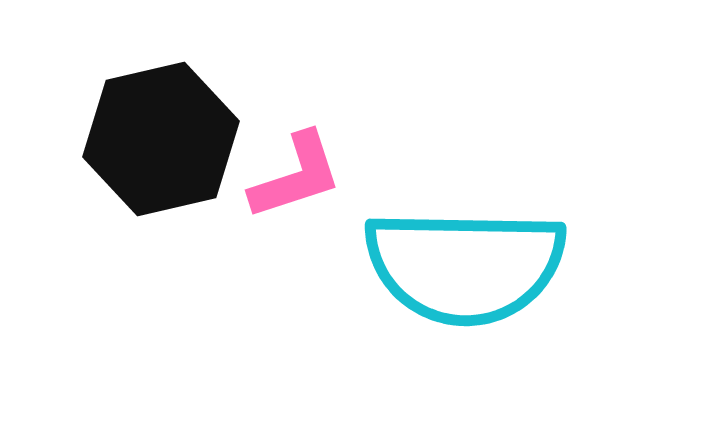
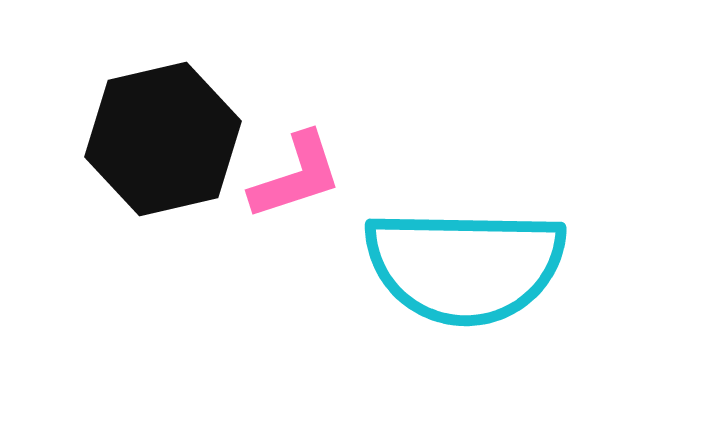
black hexagon: moved 2 px right
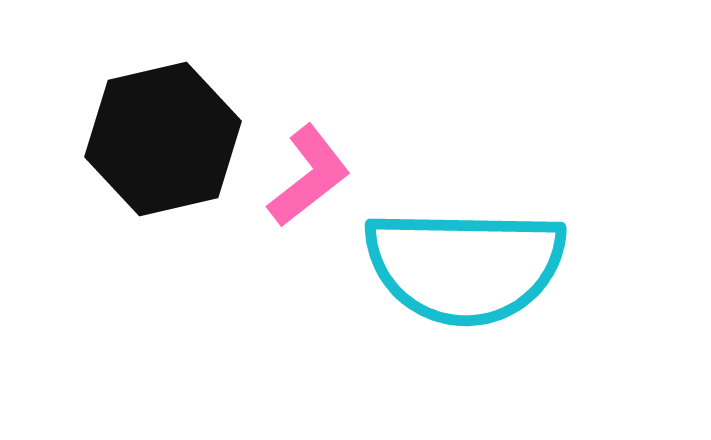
pink L-shape: moved 13 px right; rotated 20 degrees counterclockwise
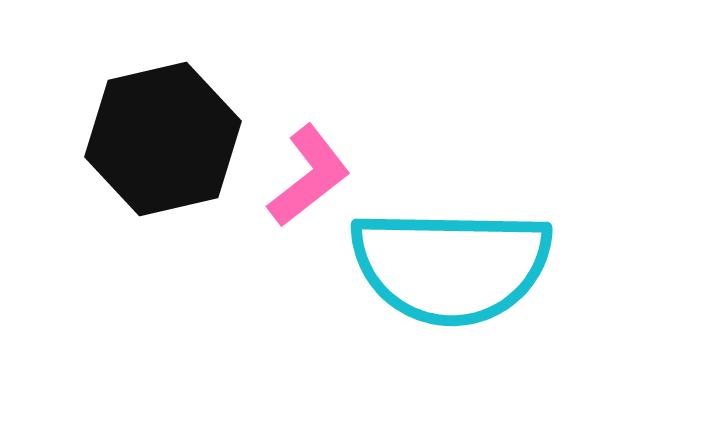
cyan semicircle: moved 14 px left
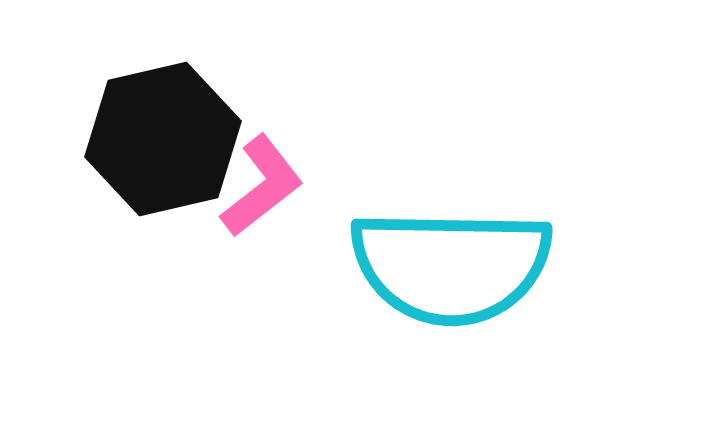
pink L-shape: moved 47 px left, 10 px down
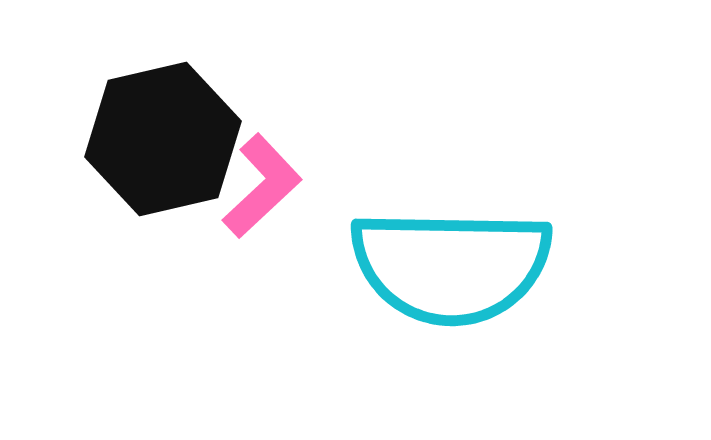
pink L-shape: rotated 5 degrees counterclockwise
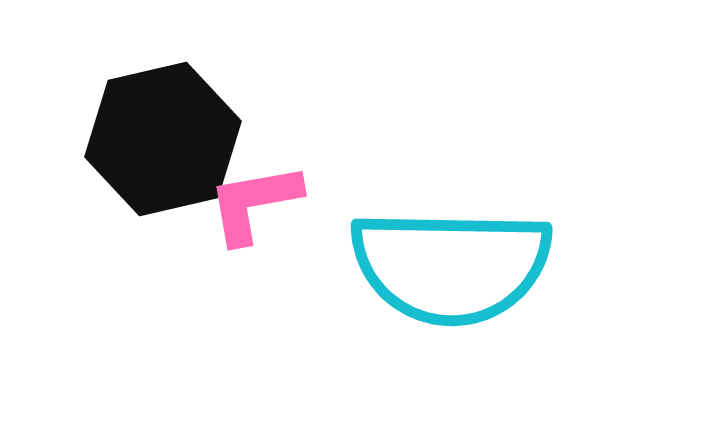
pink L-shape: moved 8 px left, 17 px down; rotated 147 degrees counterclockwise
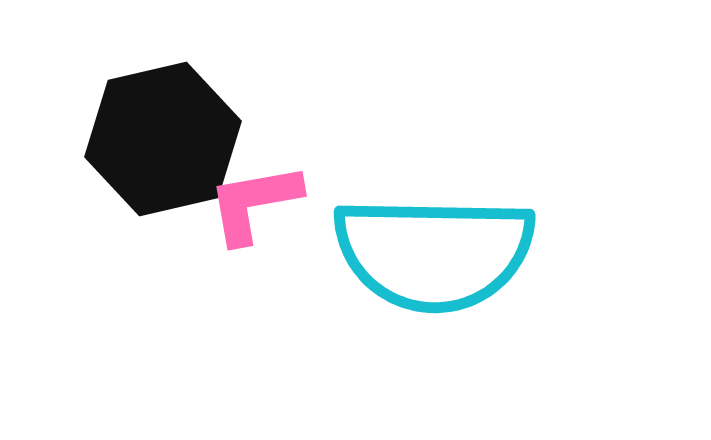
cyan semicircle: moved 17 px left, 13 px up
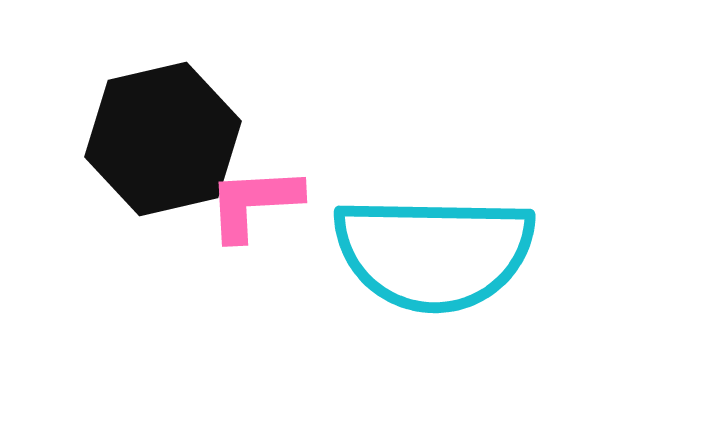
pink L-shape: rotated 7 degrees clockwise
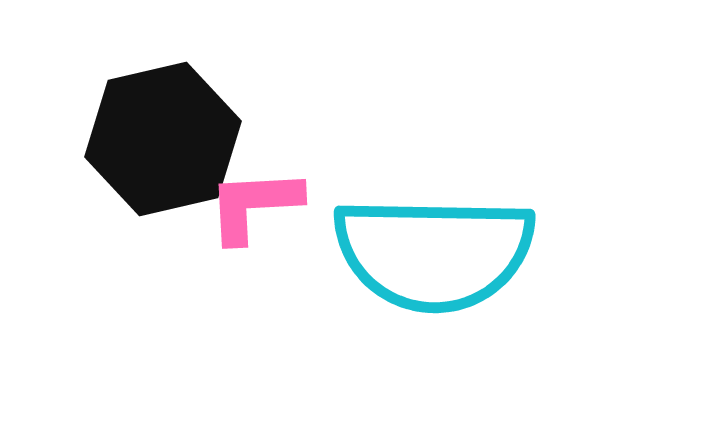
pink L-shape: moved 2 px down
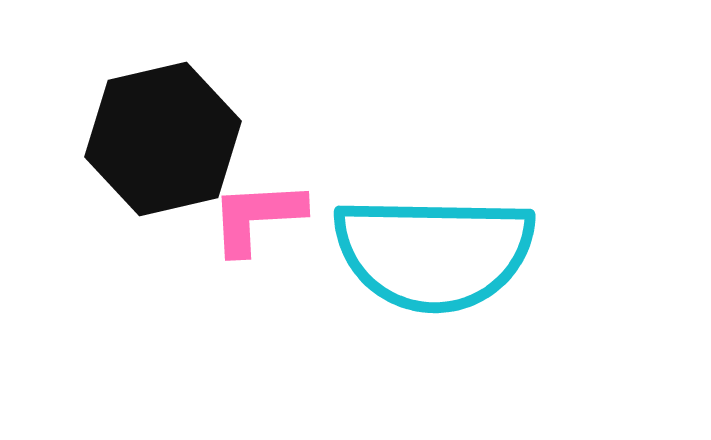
pink L-shape: moved 3 px right, 12 px down
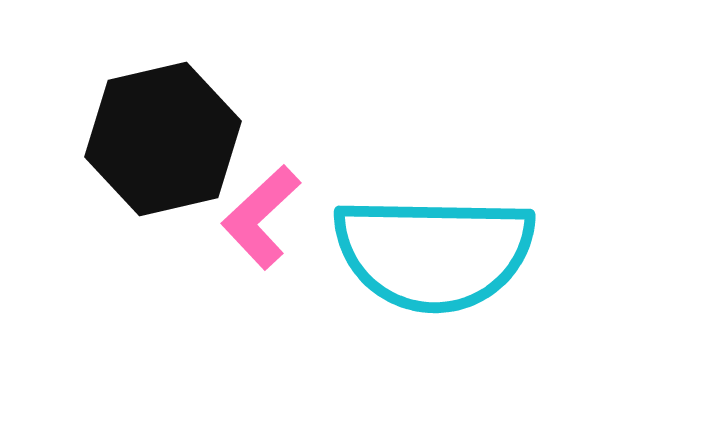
pink L-shape: moved 4 px right; rotated 40 degrees counterclockwise
